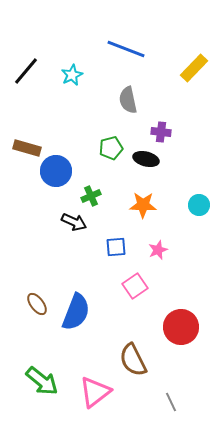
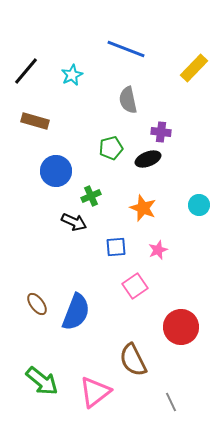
brown rectangle: moved 8 px right, 27 px up
black ellipse: moved 2 px right; rotated 35 degrees counterclockwise
orange star: moved 3 px down; rotated 20 degrees clockwise
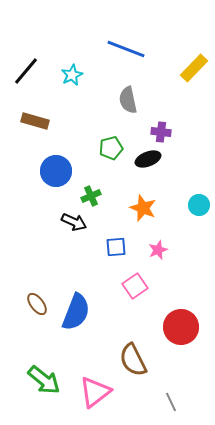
green arrow: moved 2 px right, 1 px up
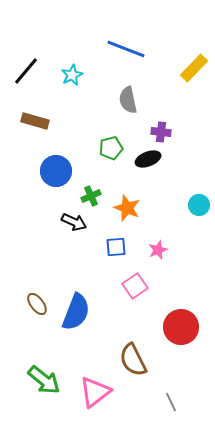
orange star: moved 16 px left
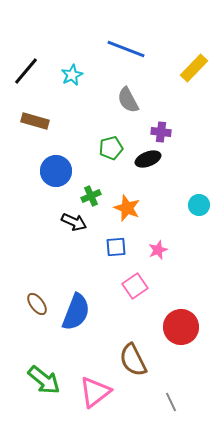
gray semicircle: rotated 16 degrees counterclockwise
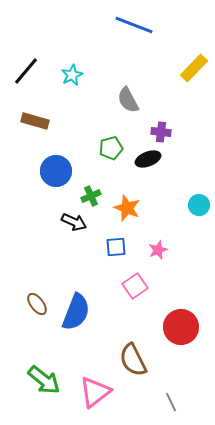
blue line: moved 8 px right, 24 px up
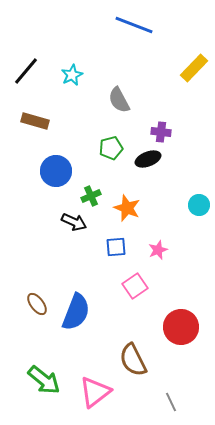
gray semicircle: moved 9 px left
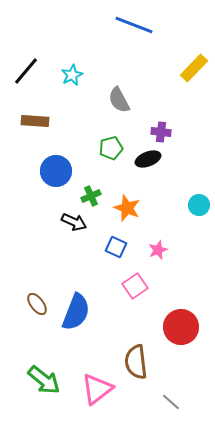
brown rectangle: rotated 12 degrees counterclockwise
blue square: rotated 30 degrees clockwise
brown semicircle: moved 3 px right, 2 px down; rotated 20 degrees clockwise
pink triangle: moved 2 px right, 3 px up
gray line: rotated 24 degrees counterclockwise
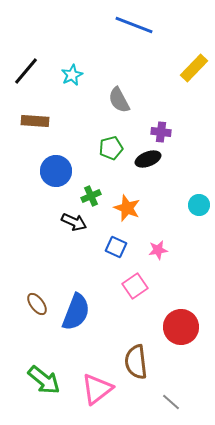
pink star: rotated 12 degrees clockwise
